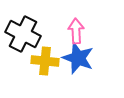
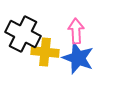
yellow cross: moved 9 px up
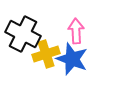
yellow cross: moved 1 px right, 2 px down; rotated 24 degrees counterclockwise
blue star: moved 6 px left, 1 px down
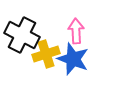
black cross: moved 1 px left, 1 px down
blue star: moved 1 px right
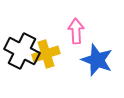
black cross: moved 16 px down
blue star: moved 24 px right, 1 px down
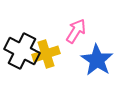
pink arrow: rotated 35 degrees clockwise
blue star: rotated 12 degrees clockwise
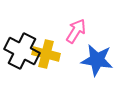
yellow cross: rotated 32 degrees clockwise
blue star: rotated 24 degrees counterclockwise
